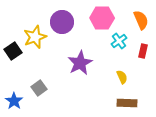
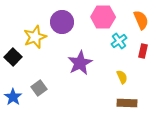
pink hexagon: moved 1 px right, 1 px up
black square: moved 6 px down; rotated 12 degrees counterclockwise
blue star: moved 1 px left, 4 px up
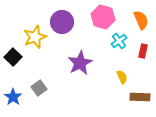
pink hexagon: rotated 15 degrees clockwise
brown rectangle: moved 13 px right, 6 px up
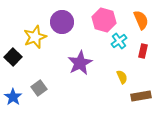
pink hexagon: moved 1 px right, 3 px down
brown rectangle: moved 1 px right, 1 px up; rotated 12 degrees counterclockwise
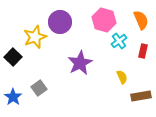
purple circle: moved 2 px left
